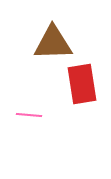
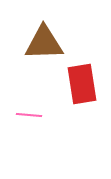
brown triangle: moved 9 px left
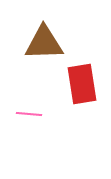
pink line: moved 1 px up
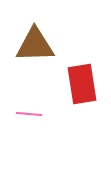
brown triangle: moved 9 px left, 2 px down
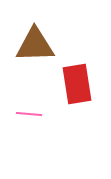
red rectangle: moved 5 px left
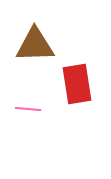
pink line: moved 1 px left, 5 px up
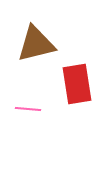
brown triangle: moved 1 px right, 1 px up; rotated 12 degrees counterclockwise
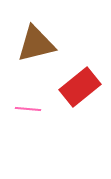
red rectangle: moved 3 px right, 3 px down; rotated 60 degrees clockwise
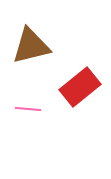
brown triangle: moved 5 px left, 2 px down
